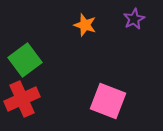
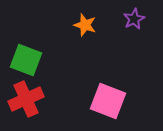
green square: moved 1 px right; rotated 32 degrees counterclockwise
red cross: moved 4 px right
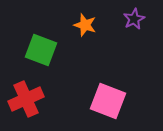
green square: moved 15 px right, 10 px up
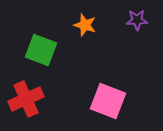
purple star: moved 3 px right, 1 px down; rotated 25 degrees clockwise
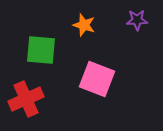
orange star: moved 1 px left
green square: rotated 16 degrees counterclockwise
pink square: moved 11 px left, 22 px up
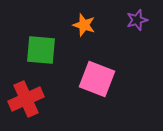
purple star: rotated 15 degrees counterclockwise
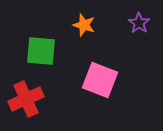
purple star: moved 2 px right, 3 px down; rotated 20 degrees counterclockwise
green square: moved 1 px down
pink square: moved 3 px right, 1 px down
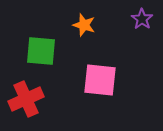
purple star: moved 3 px right, 4 px up
pink square: rotated 15 degrees counterclockwise
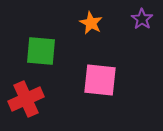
orange star: moved 7 px right, 2 px up; rotated 10 degrees clockwise
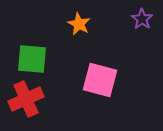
orange star: moved 12 px left, 1 px down
green square: moved 9 px left, 8 px down
pink square: rotated 9 degrees clockwise
